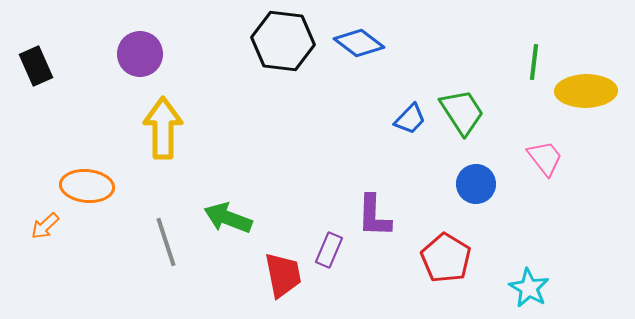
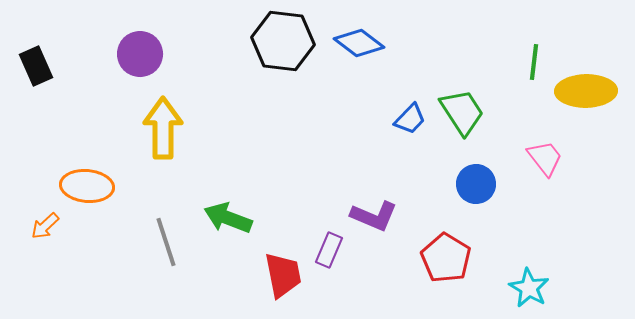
purple L-shape: rotated 69 degrees counterclockwise
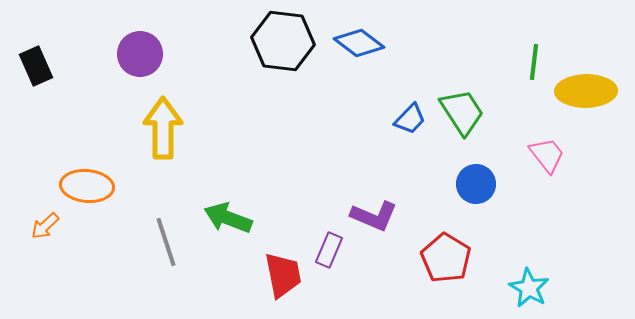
pink trapezoid: moved 2 px right, 3 px up
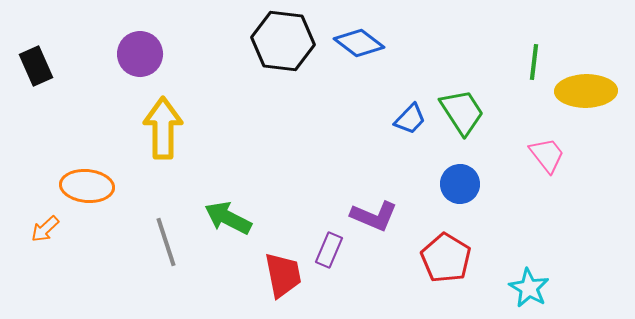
blue circle: moved 16 px left
green arrow: rotated 6 degrees clockwise
orange arrow: moved 3 px down
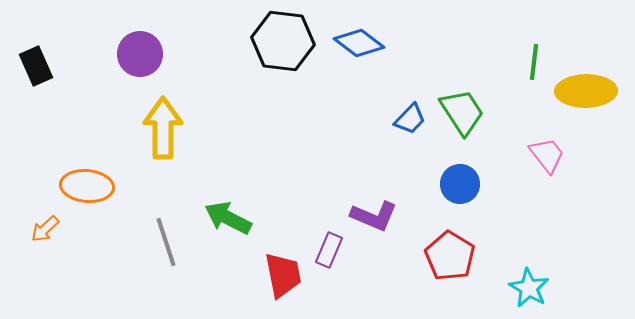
red pentagon: moved 4 px right, 2 px up
